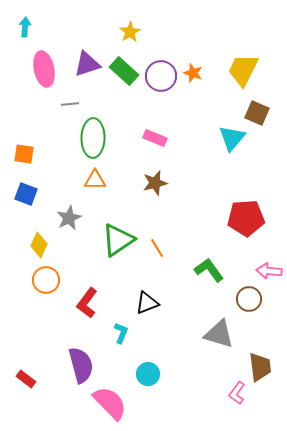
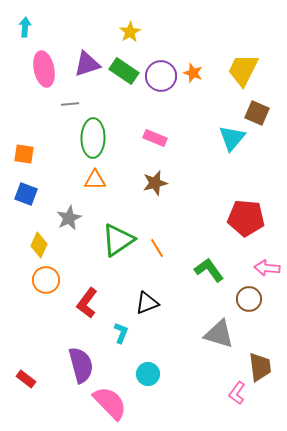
green rectangle: rotated 8 degrees counterclockwise
red pentagon: rotated 9 degrees clockwise
pink arrow: moved 2 px left, 3 px up
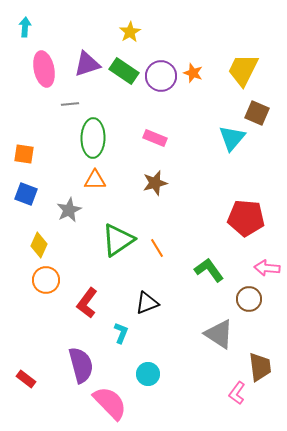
gray star: moved 8 px up
gray triangle: rotated 16 degrees clockwise
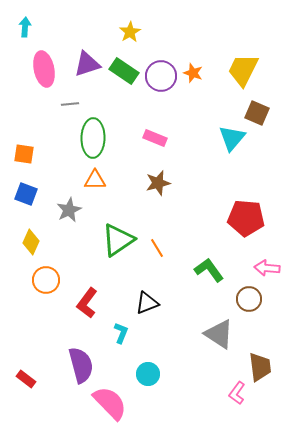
brown star: moved 3 px right
yellow diamond: moved 8 px left, 3 px up
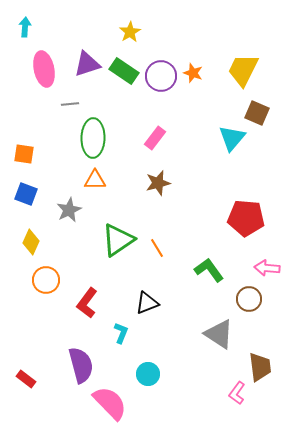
pink rectangle: rotated 75 degrees counterclockwise
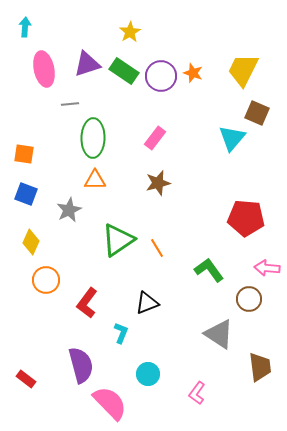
pink L-shape: moved 40 px left
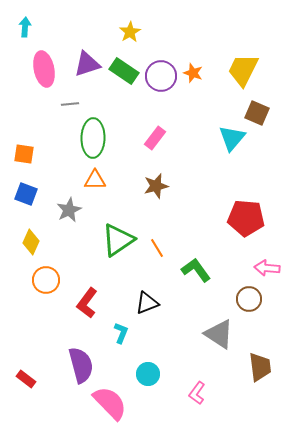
brown star: moved 2 px left, 3 px down
green L-shape: moved 13 px left
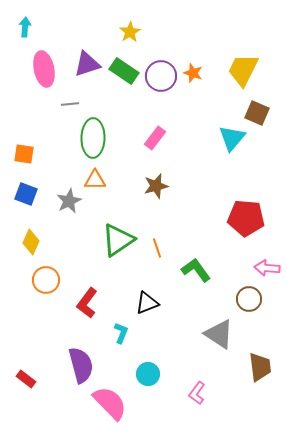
gray star: moved 9 px up
orange line: rotated 12 degrees clockwise
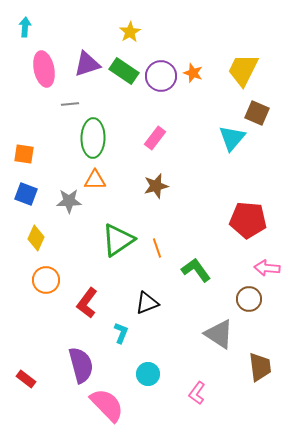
gray star: rotated 25 degrees clockwise
red pentagon: moved 2 px right, 2 px down
yellow diamond: moved 5 px right, 4 px up
pink semicircle: moved 3 px left, 2 px down
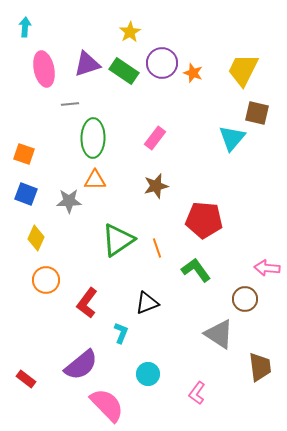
purple circle: moved 1 px right, 13 px up
brown square: rotated 10 degrees counterclockwise
orange square: rotated 10 degrees clockwise
red pentagon: moved 44 px left
brown circle: moved 4 px left
purple semicircle: rotated 66 degrees clockwise
